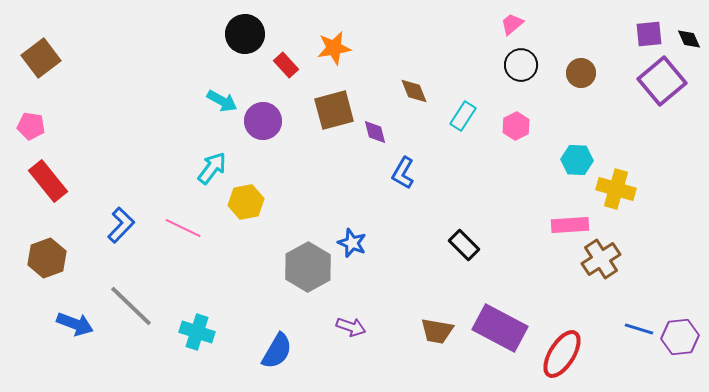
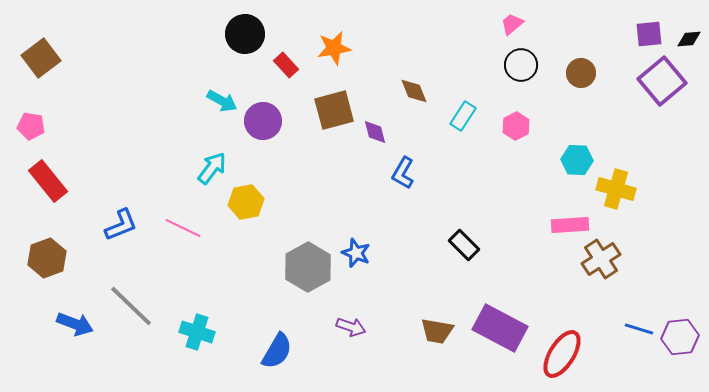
black diamond at (689, 39): rotated 70 degrees counterclockwise
blue L-shape at (121, 225): rotated 24 degrees clockwise
blue star at (352, 243): moved 4 px right, 10 px down
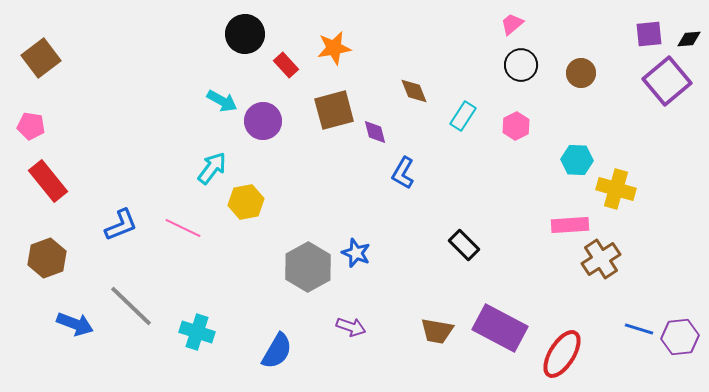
purple square at (662, 81): moved 5 px right
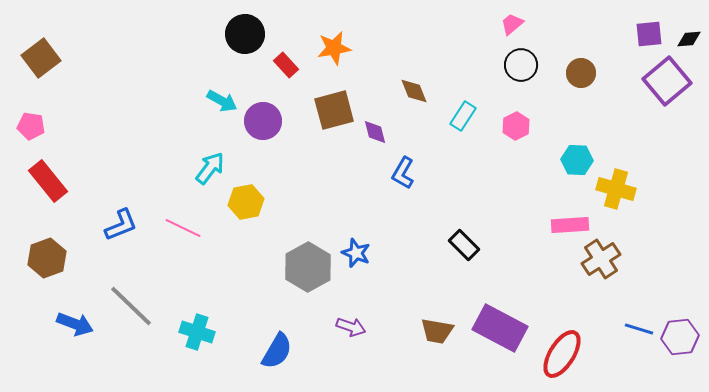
cyan arrow at (212, 168): moved 2 px left
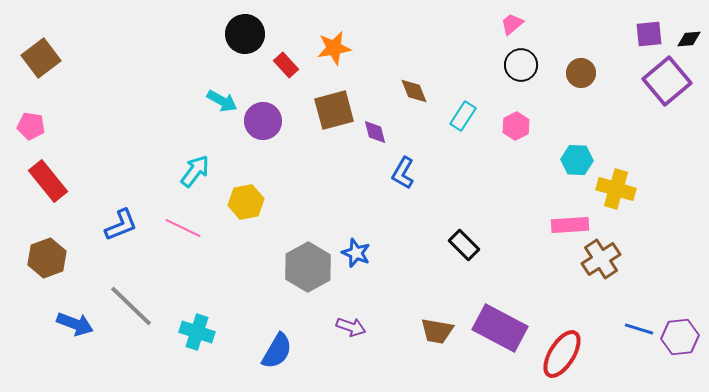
cyan arrow at (210, 168): moved 15 px left, 3 px down
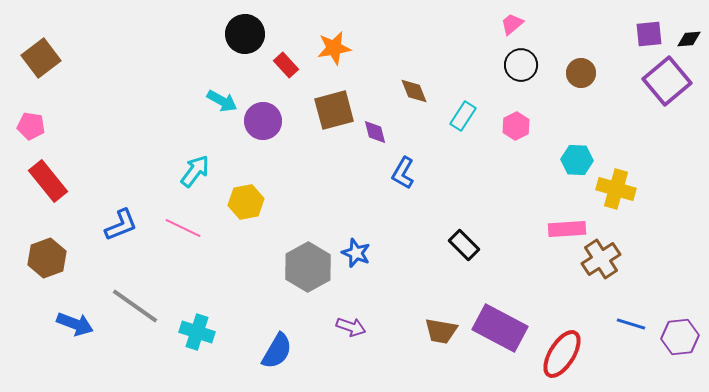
pink rectangle at (570, 225): moved 3 px left, 4 px down
gray line at (131, 306): moved 4 px right; rotated 9 degrees counterclockwise
blue line at (639, 329): moved 8 px left, 5 px up
brown trapezoid at (437, 331): moved 4 px right
